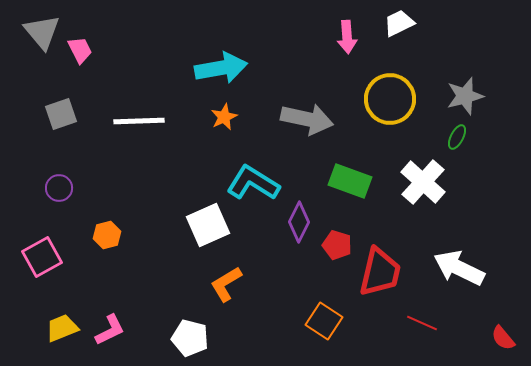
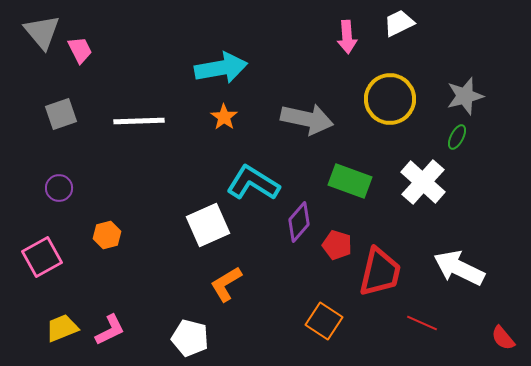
orange star: rotated 12 degrees counterclockwise
purple diamond: rotated 15 degrees clockwise
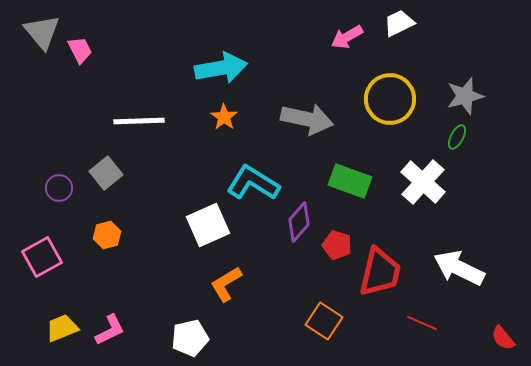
pink arrow: rotated 64 degrees clockwise
gray square: moved 45 px right, 59 px down; rotated 20 degrees counterclockwise
white pentagon: rotated 27 degrees counterclockwise
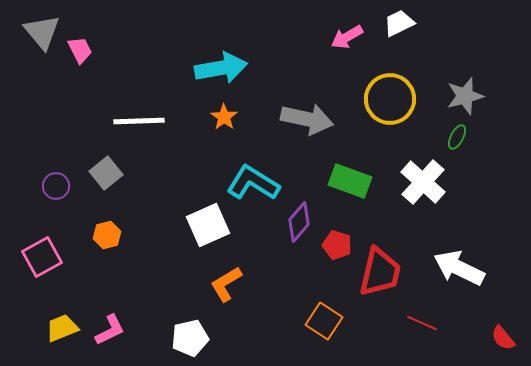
purple circle: moved 3 px left, 2 px up
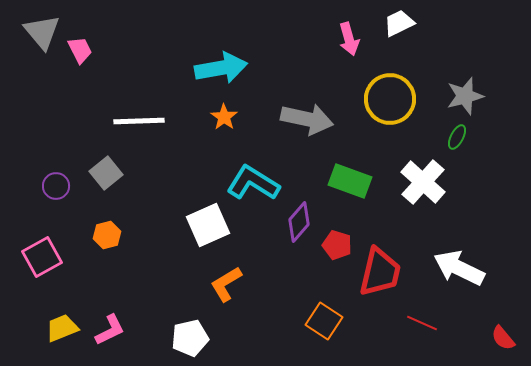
pink arrow: moved 2 px right, 2 px down; rotated 76 degrees counterclockwise
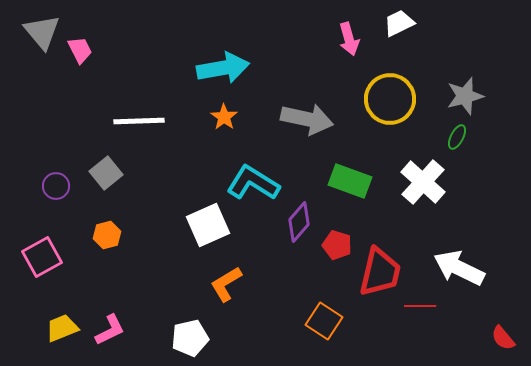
cyan arrow: moved 2 px right
red line: moved 2 px left, 17 px up; rotated 24 degrees counterclockwise
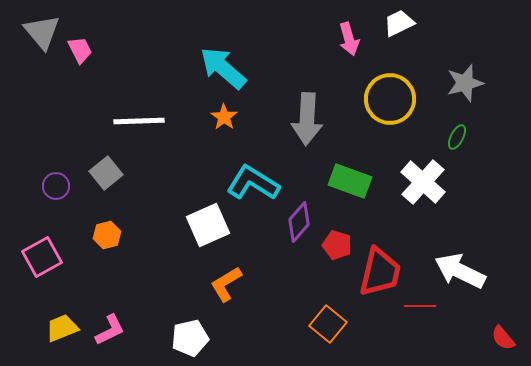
cyan arrow: rotated 129 degrees counterclockwise
gray star: moved 13 px up
gray arrow: rotated 81 degrees clockwise
white arrow: moved 1 px right, 3 px down
orange square: moved 4 px right, 3 px down; rotated 6 degrees clockwise
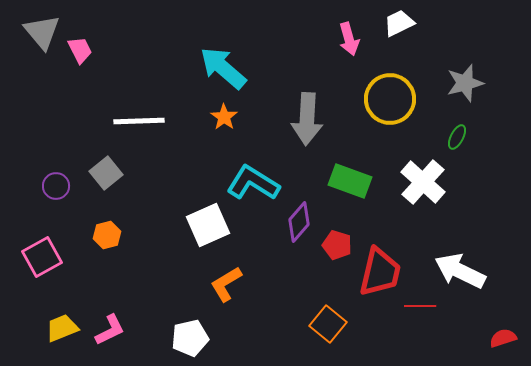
red semicircle: rotated 112 degrees clockwise
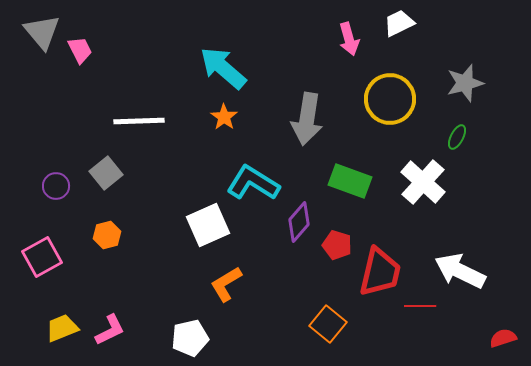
gray arrow: rotated 6 degrees clockwise
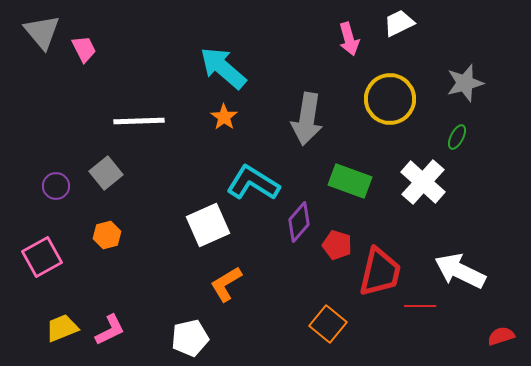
pink trapezoid: moved 4 px right, 1 px up
red semicircle: moved 2 px left, 2 px up
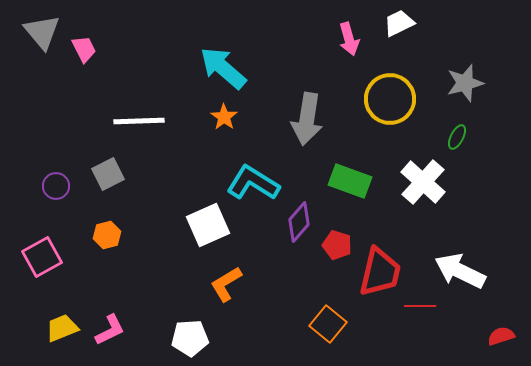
gray square: moved 2 px right, 1 px down; rotated 12 degrees clockwise
white pentagon: rotated 9 degrees clockwise
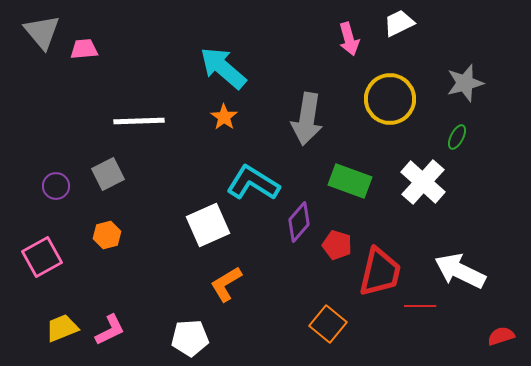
pink trapezoid: rotated 68 degrees counterclockwise
